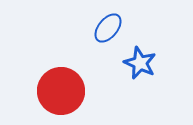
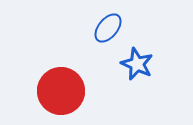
blue star: moved 3 px left, 1 px down
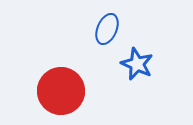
blue ellipse: moved 1 px left, 1 px down; rotated 16 degrees counterclockwise
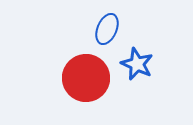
red circle: moved 25 px right, 13 px up
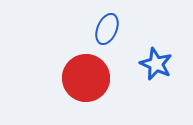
blue star: moved 19 px right
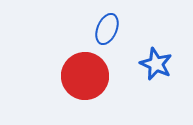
red circle: moved 1 px left, 2 px up
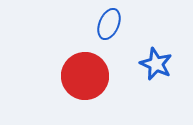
blue ellipse: moved 2 px right, 5 px up
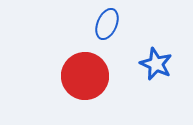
blue ellipse: moved 2 px left
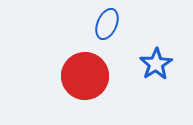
blue star: rotated 16 degrees clockwise
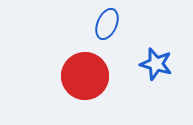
blue star: rotated 24 degrees counterclockwise
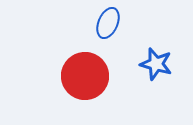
blue ellipse: moved 1 px right, 1 px up
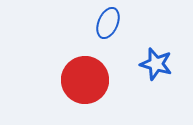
red circle: moved 4 px down
